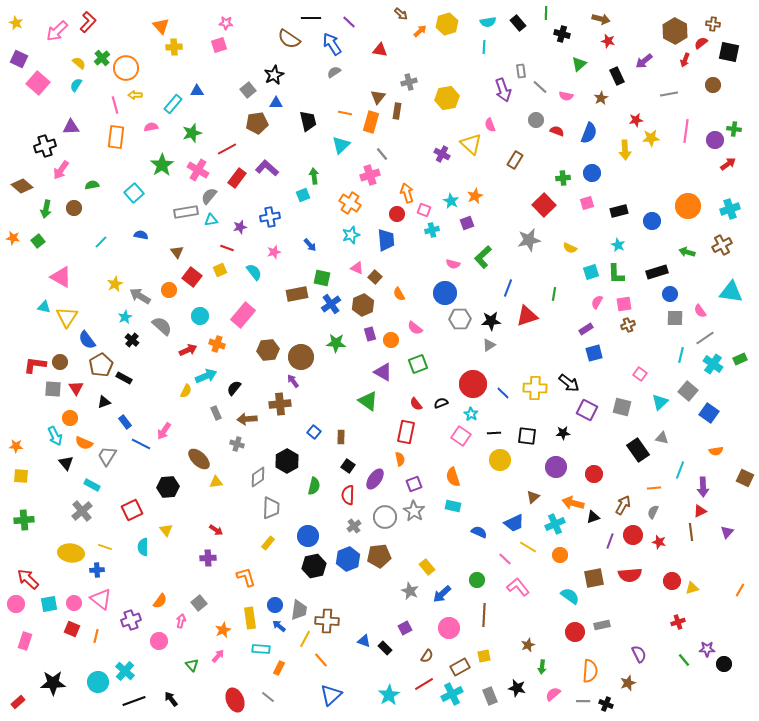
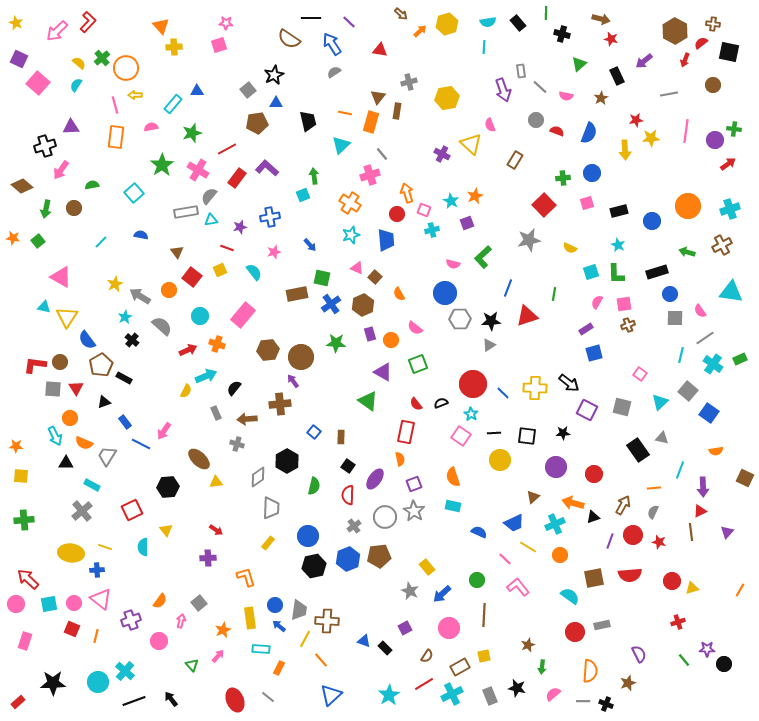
red star at (608, 41): moved 3 px right, 2 px up
black triangle at (66, 463): rotated 49 degrees counterclockwise
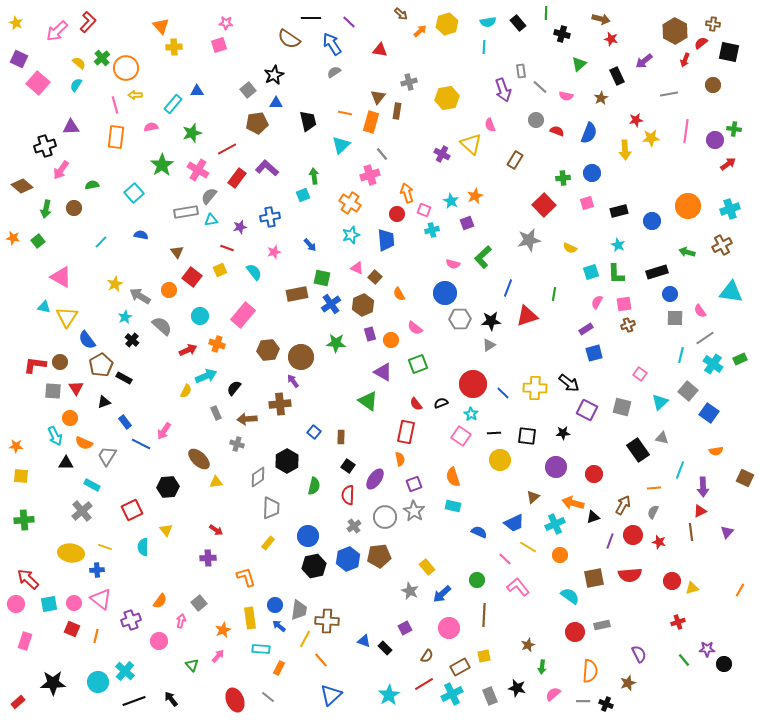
gray square at (53, 389): moved 2 px down
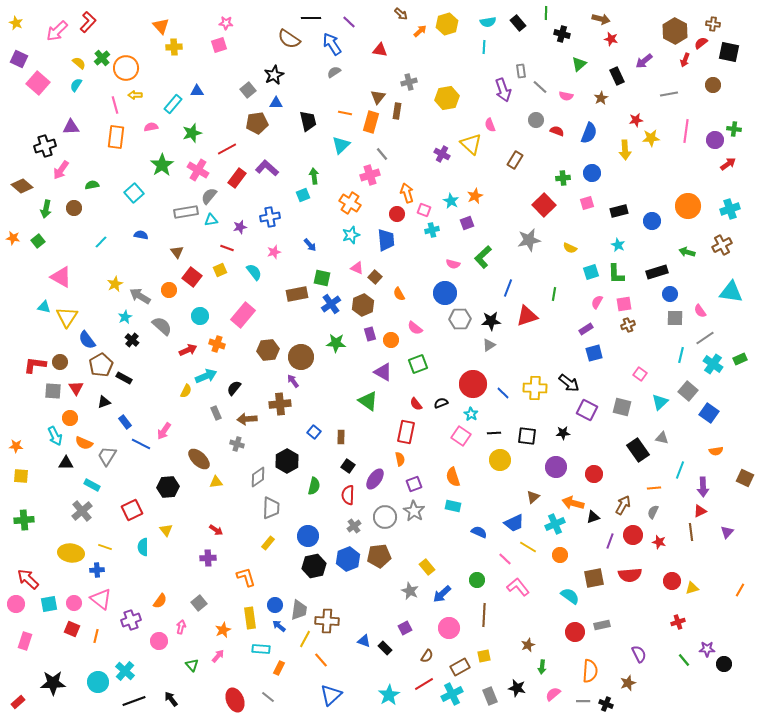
pink arrow at (181, 621): moved 6 px down
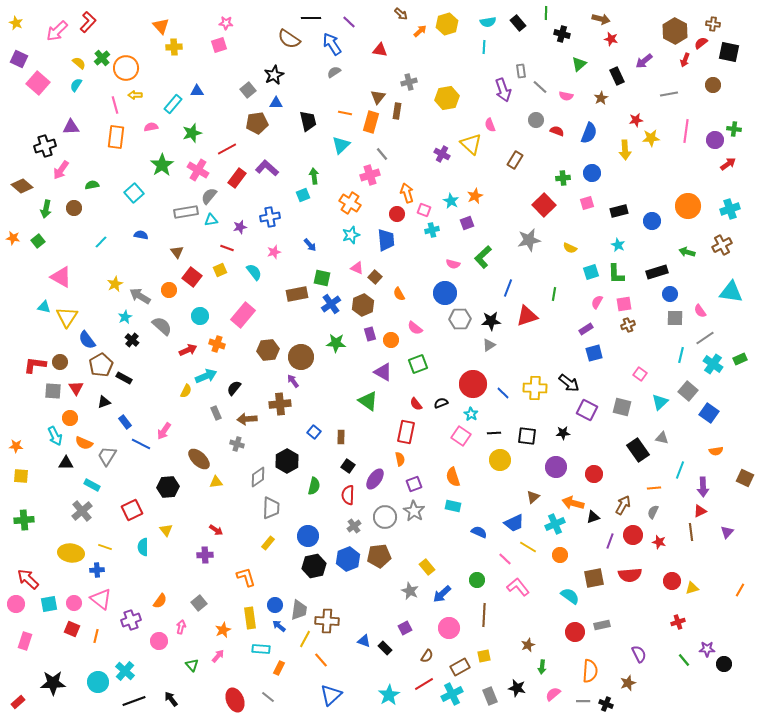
purple cross at (208, 558): moved 3 px left, 3 px up
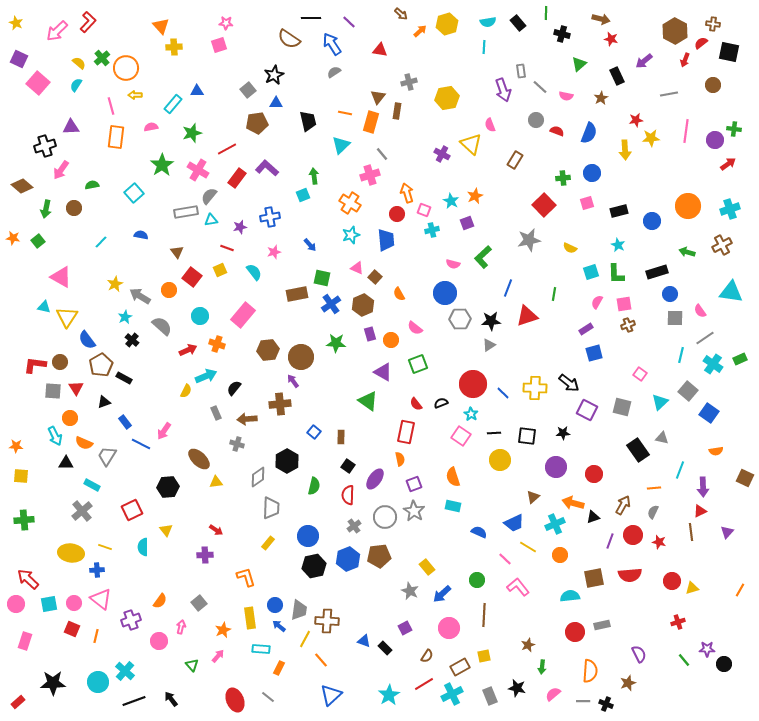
pink line at (115, 105): moved 4 px left, 1 px down
cyan semicircle at (570, 596): rotated 42 degrees counterclockwise
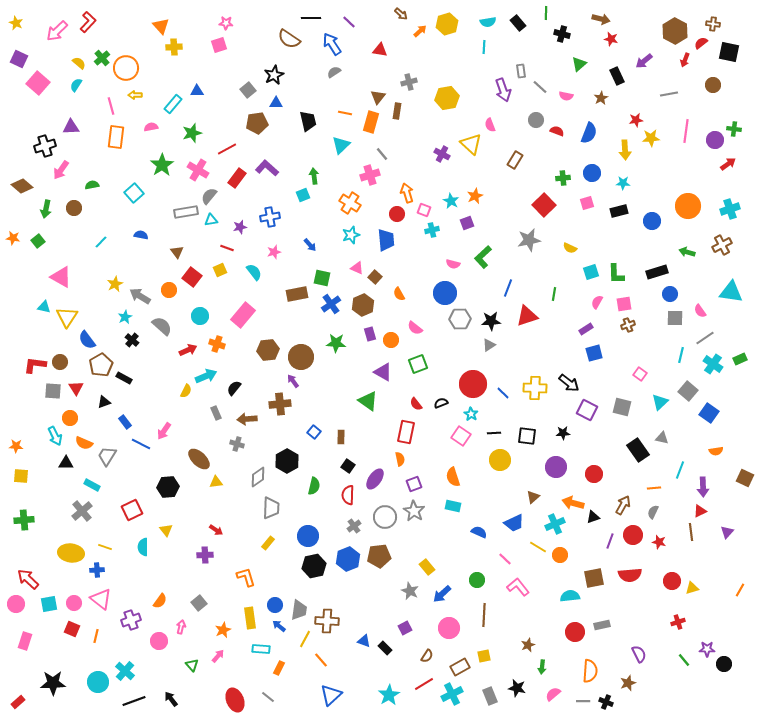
cyan star at (618, 245): moved 5 px right, 62 px up; rotated 24 degrees counterclockwise
yellow line at (528, 547): moved 10 px right
black cross at (606, 704): moved 2 px up
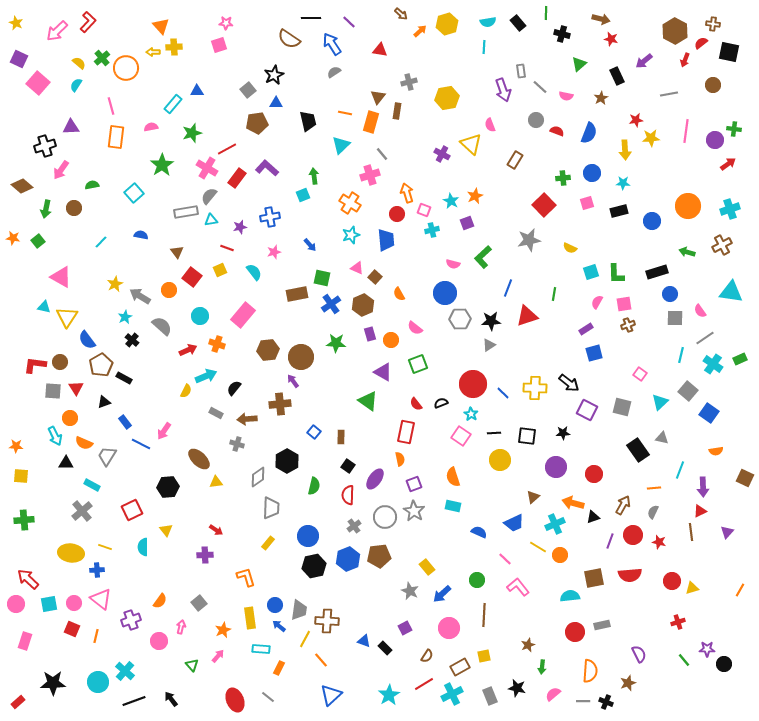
yellow arrow at (135, 95): moved 18 px right, 43 px up
pink cross at (198, 170): moved 9 px right, 2 px up
gray rectangle at (216, 413): rotated 40 degrees counterclockwise
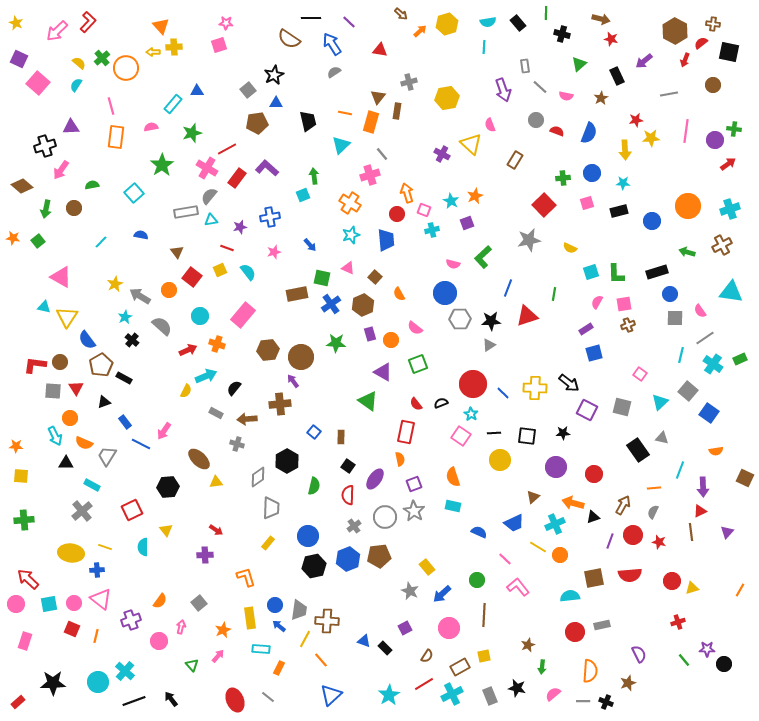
gray rectangle at (521, 71): moved 4 px right, 5 px up
pink triangle at (357, 268): moved 9 px left
cyan semicircle at (254, 272): moved 6 px left
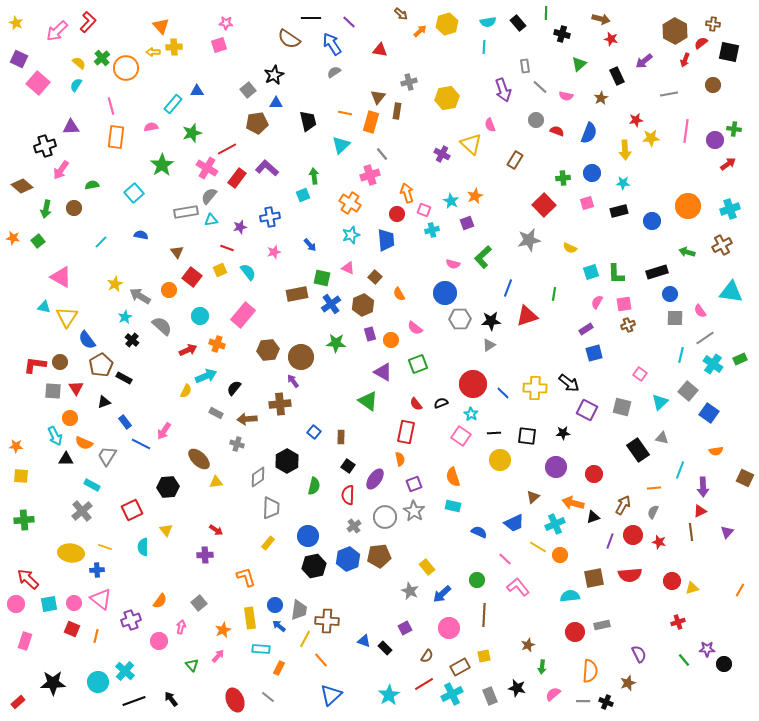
black triangle at (66, 463): moved 4 px up
